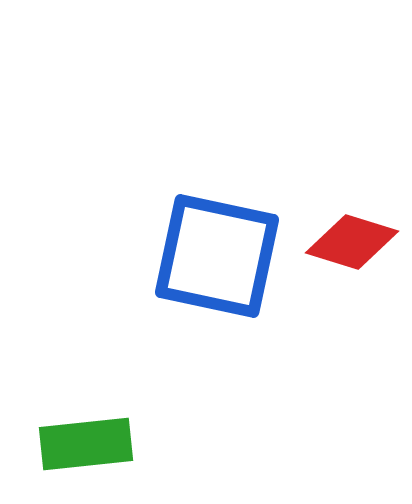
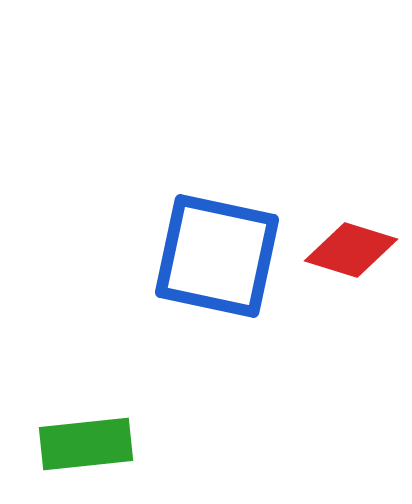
red diamond: moved 1 px left, 8 px down
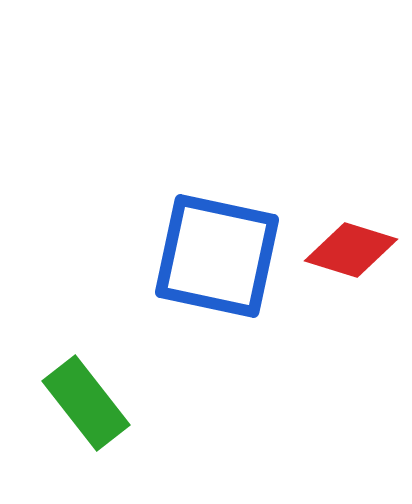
green rectangle: moved 41 px up; rotated 58 degrees clockwise
